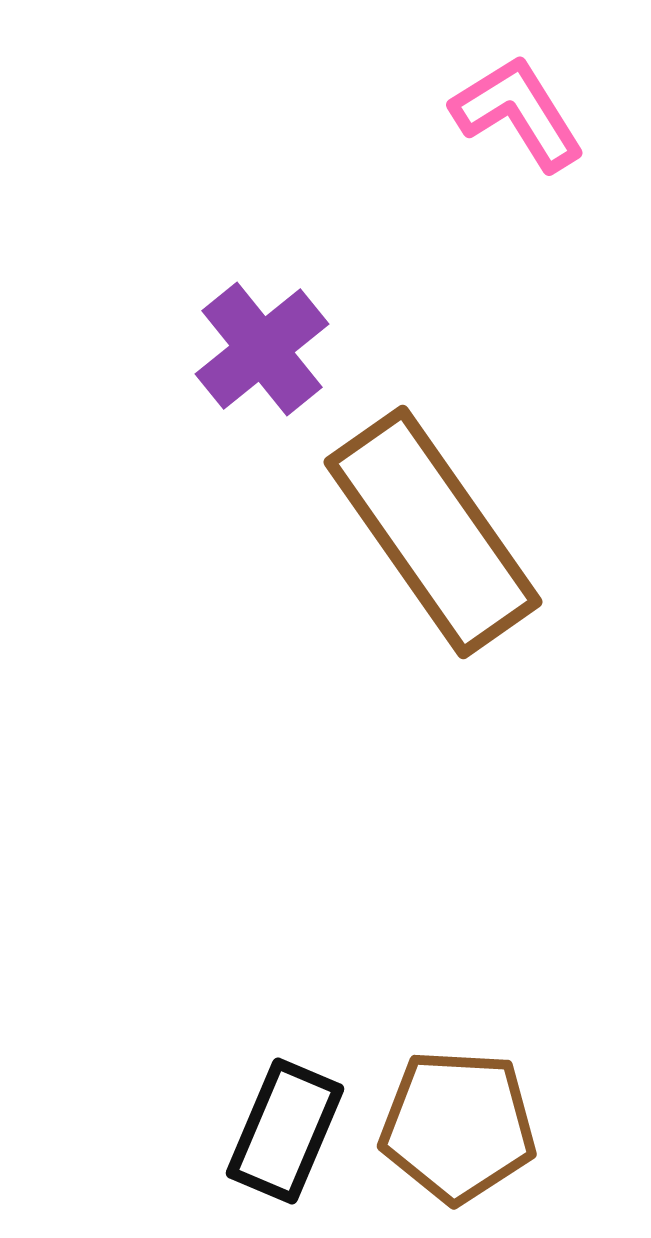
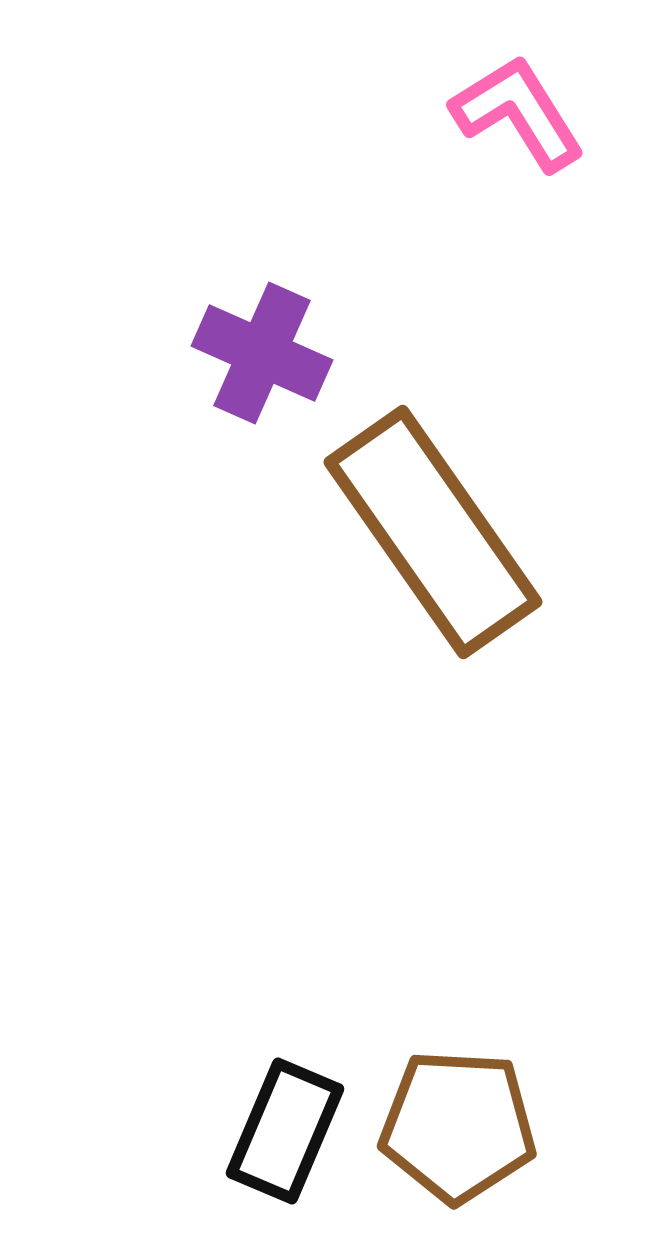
purple cross: moved 4 px down; rotated 27 degrees counterclockwise
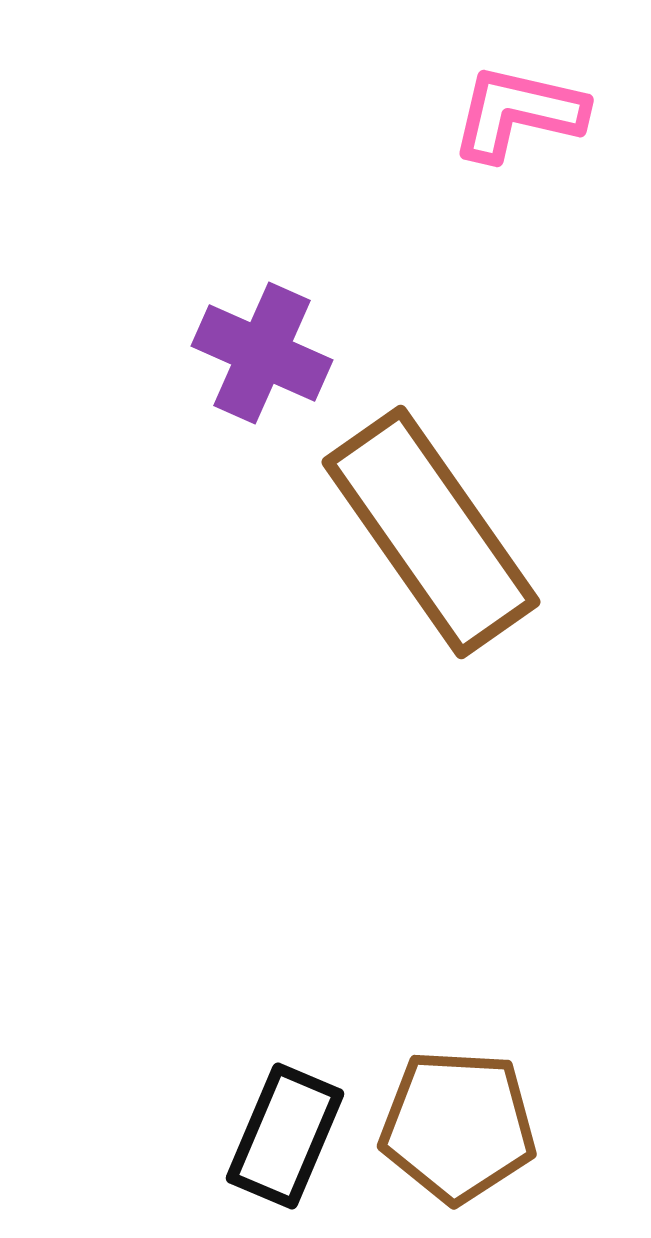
pink L-shape: rotated 45 degrees counterclockwise
brown rectangle: moved 2 px left
black rectangle: moved 5 px down
